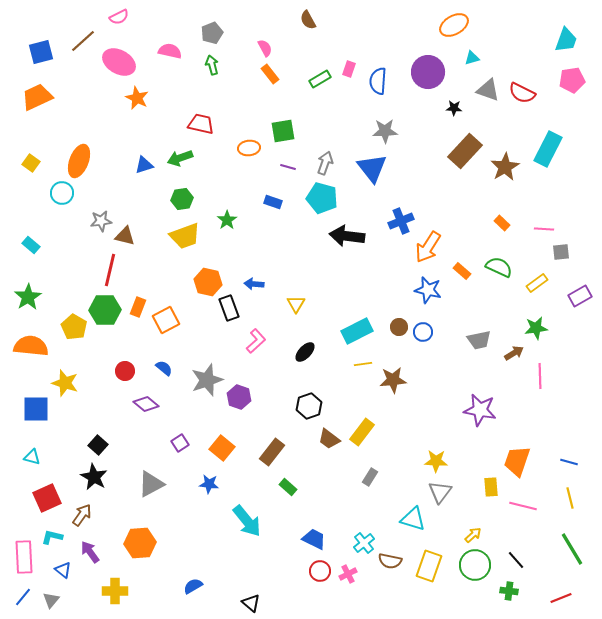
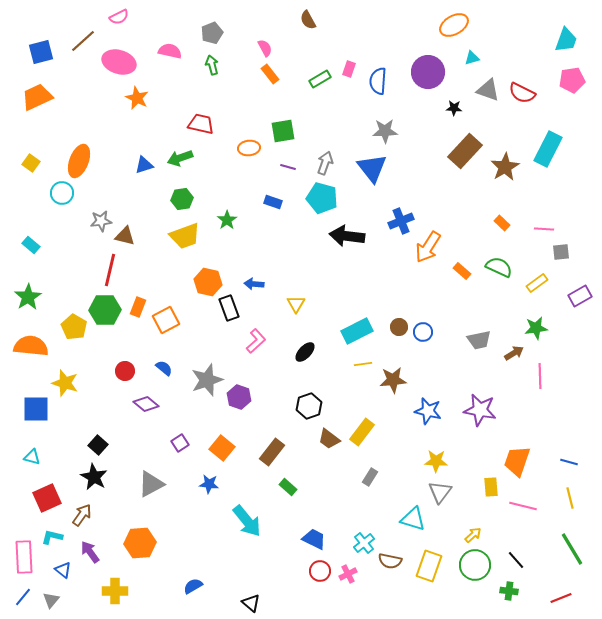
pink ellipse at (119, 62): rotated 12 degrees counterclockwise
blue star at (428, 290): moved 121 px down
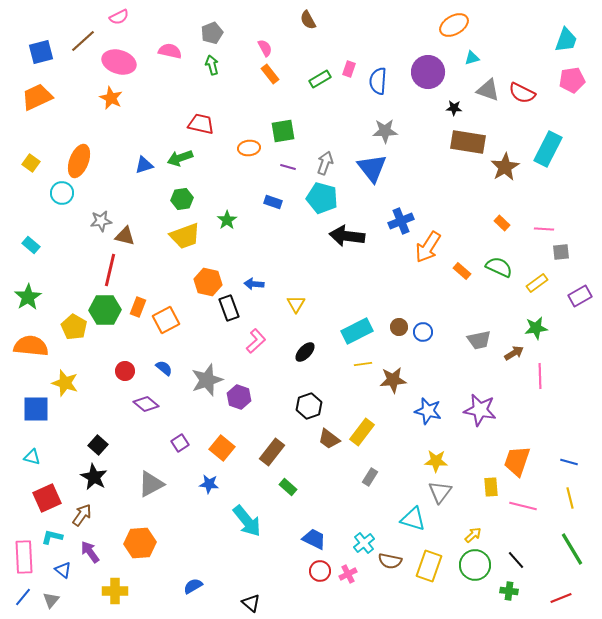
orange star at (137, 98): moved 26 px left
brown rectangle at (465, 151): moved 3 px right, 9 px up; rotated 56 degrees clockwise
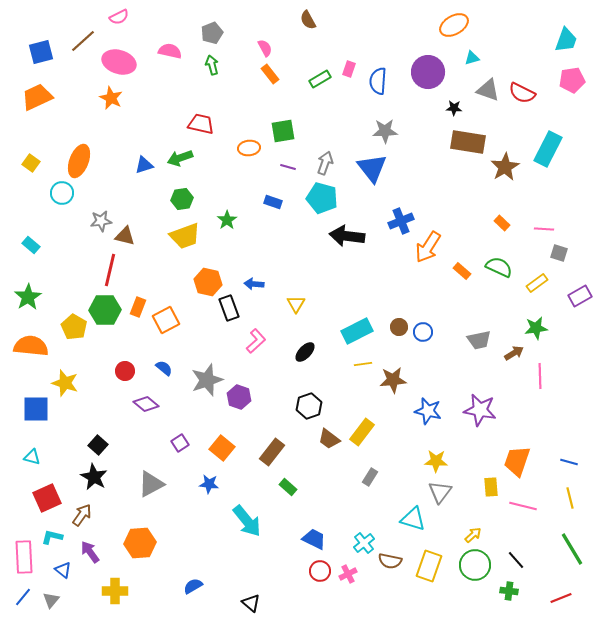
gray square at (561, 252): moved 2 px left, 1 px down; rotated 24 degrees clockwise
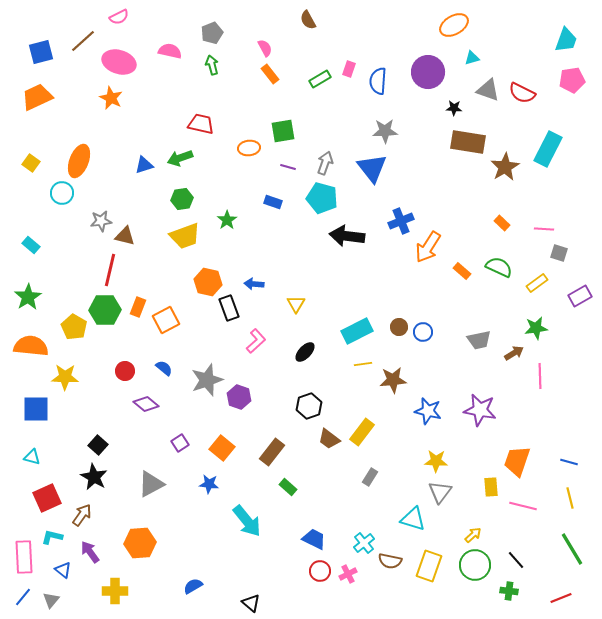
yellow star at (65, 383): moved 6 px up; rotated 16 degrees counterclockwise
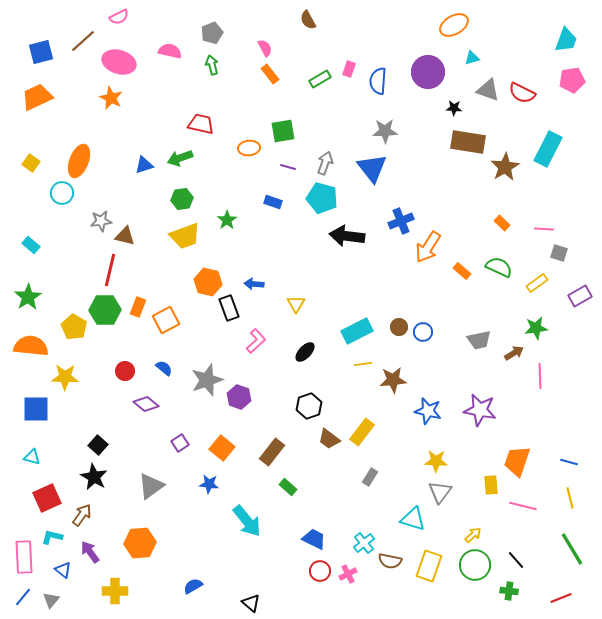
gray triangle at (151, 484): moved 2 px down; rotated 8 degrees counterclockwise
yellow rectangle at (491, 487): moved 2 px up
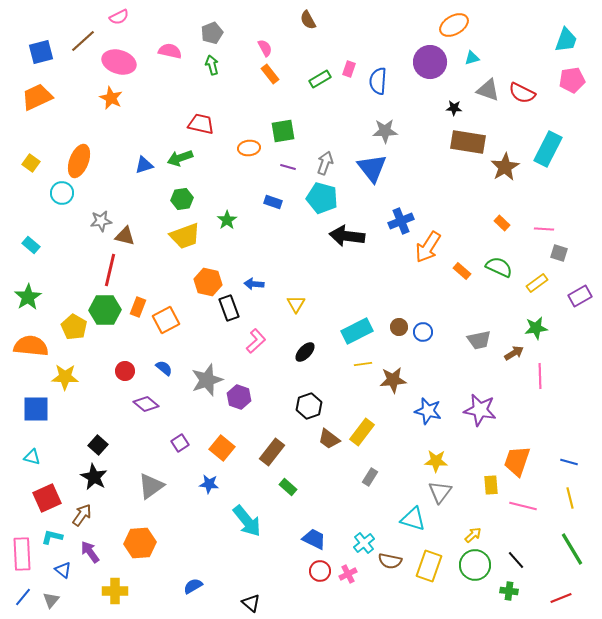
purple circle at (428, 72): moved 2 px right, 10 px up
pink rectangle at (24, 557): moved 2 px left, 3 px up
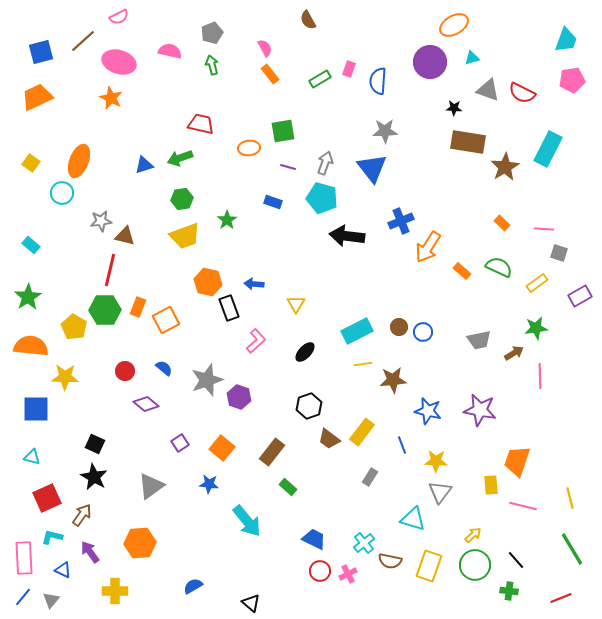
black square at (98, 445): moved 3 px left, 1 px up; rotated 18 degrees counterclockwise
blue line at (569, 462): moved 167 px left, 17 px up; rotated 54 degrees clockwise
pink rectangle at (22, 554): moved 2 px right, 4 px down
blue triangle at (63, 570): rotated 12 degrees counterclockwise
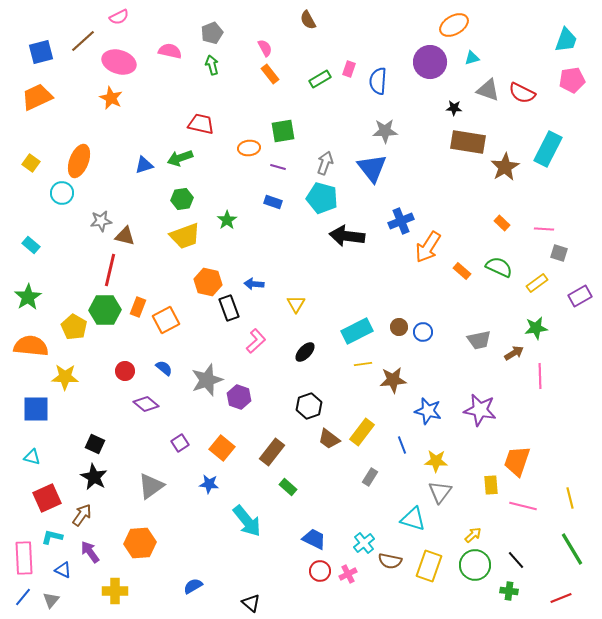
purple line at (288, 167): moved 10 px left
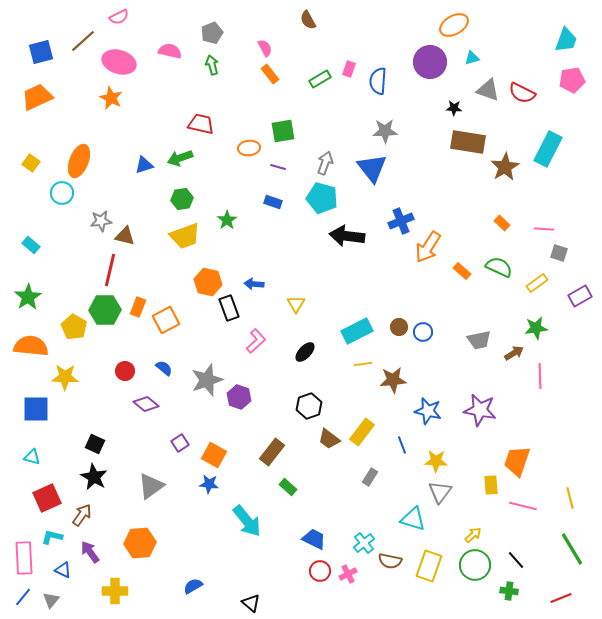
orange square at (222, 448): moved 8 px left, 7 px down; rotated 10 degrees counterclockwise
